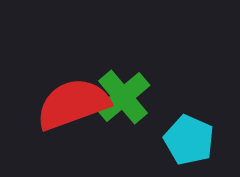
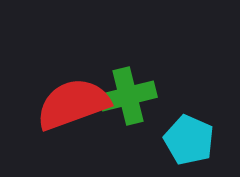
green cross: moved 5 px right, 1 px up; rotated 26 degrees clockwise
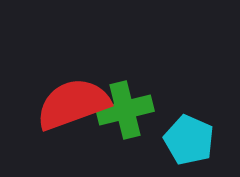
green cross: moved 3 px left, 14 px down
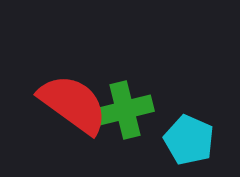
red semicircle: rotated 56 degrees clockwise
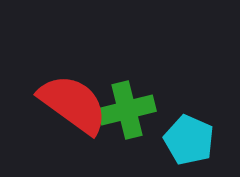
green cross: moved 2 px right
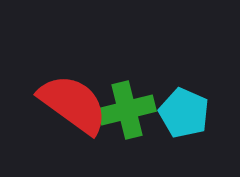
cyan pentagon: moved 5 px left, 27 px up
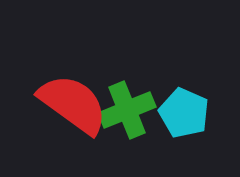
green cross: rotated 8 degrees counterclockwise
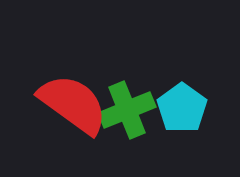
cyan pentagon: moved 2 px left, 5 px up; rotated 12 degrees clockwise
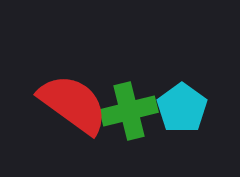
green cross: moved 2 px right, 1 px down; rotated 8 degrees clockwise
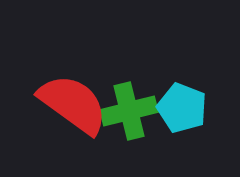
cyan pentagon: rotated 15 degrees counterclockwise
